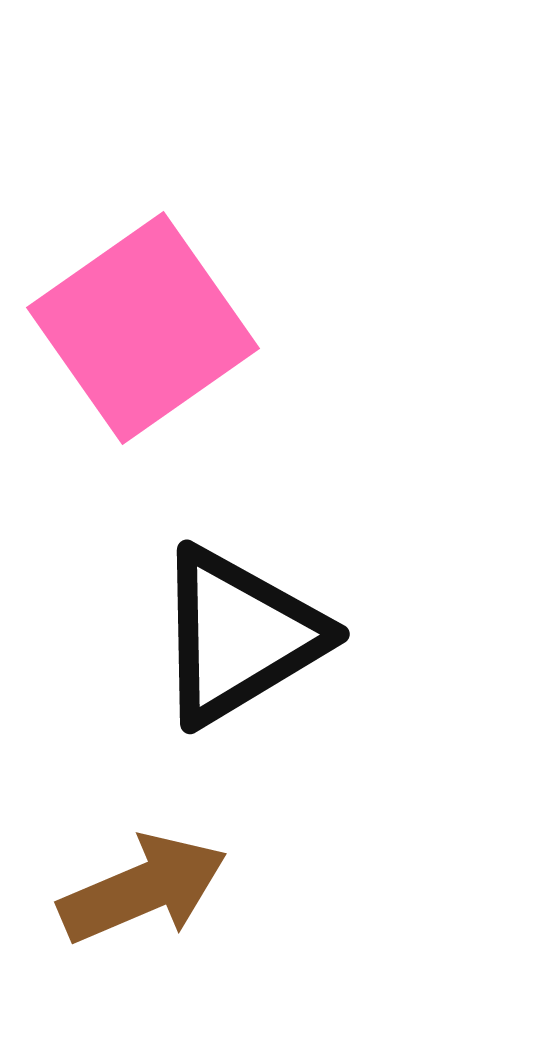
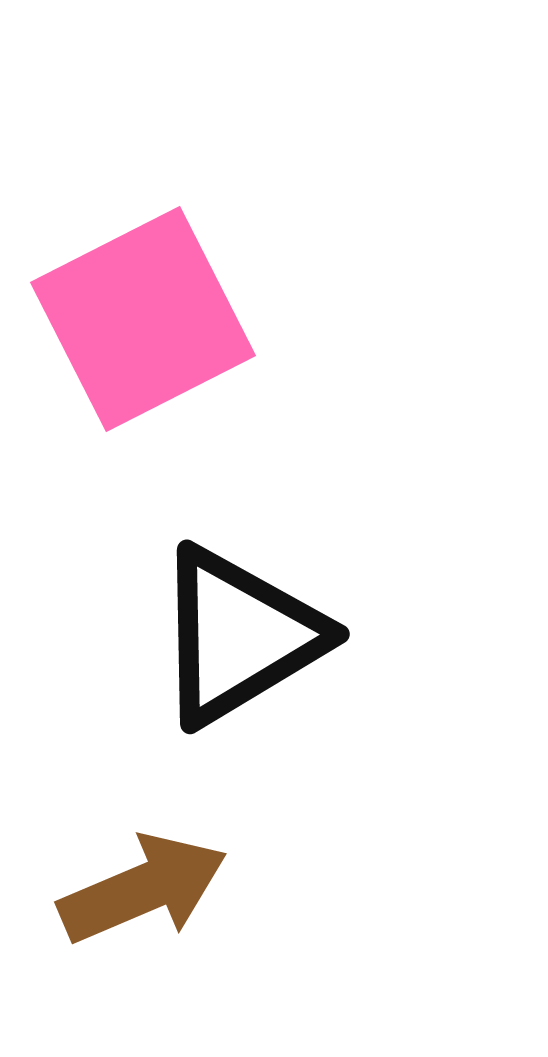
pink square: moved 9 px up; rotated 8 degrees clockwise
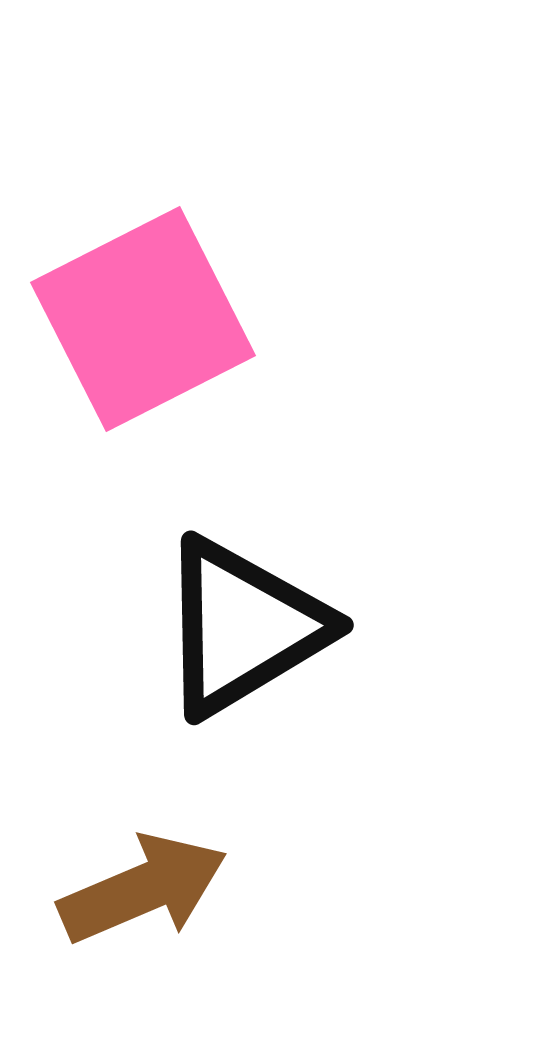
black triangle: moved 4 px right, 9 px up
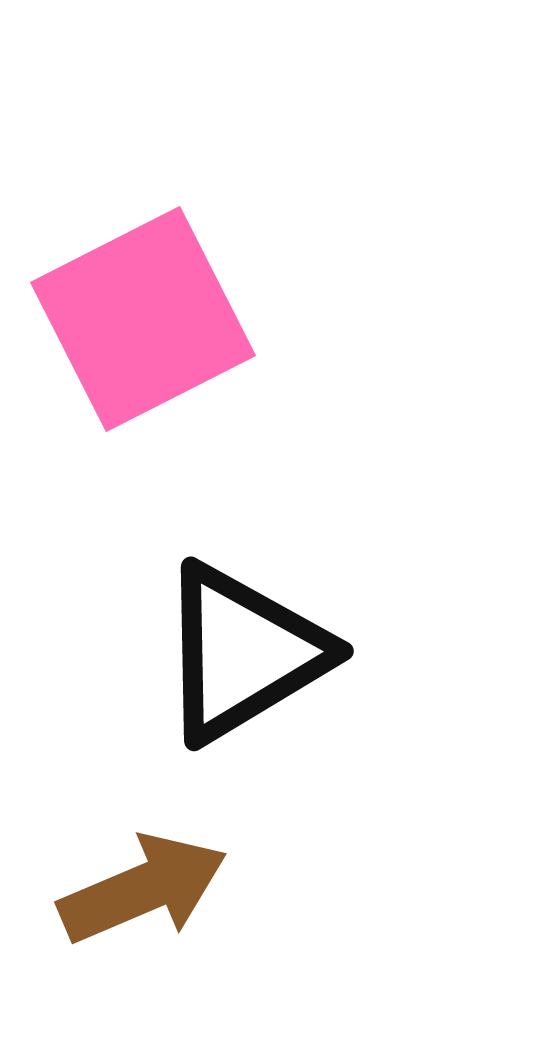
black triangle: moved 26 px down
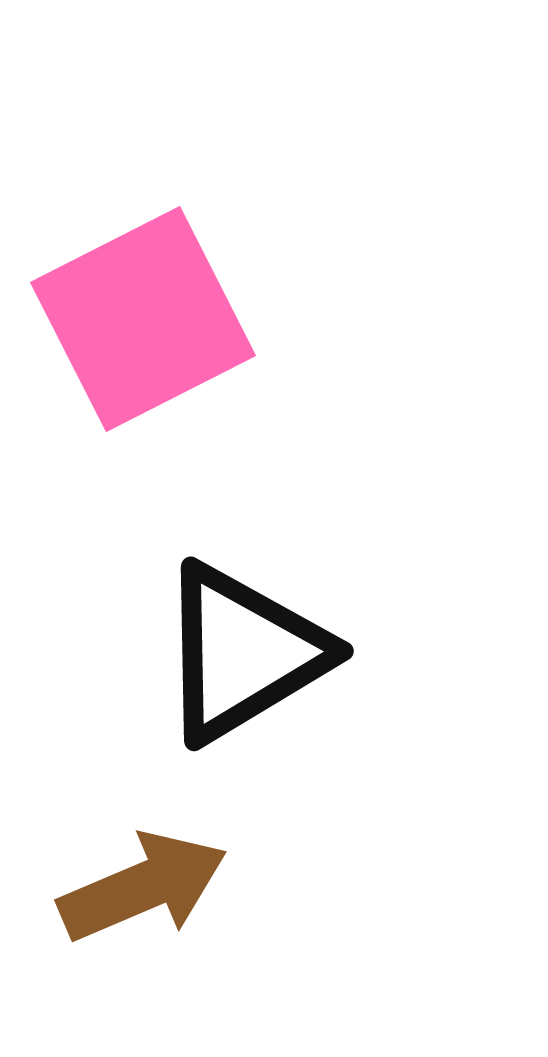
brown arrow: moved 2 px up
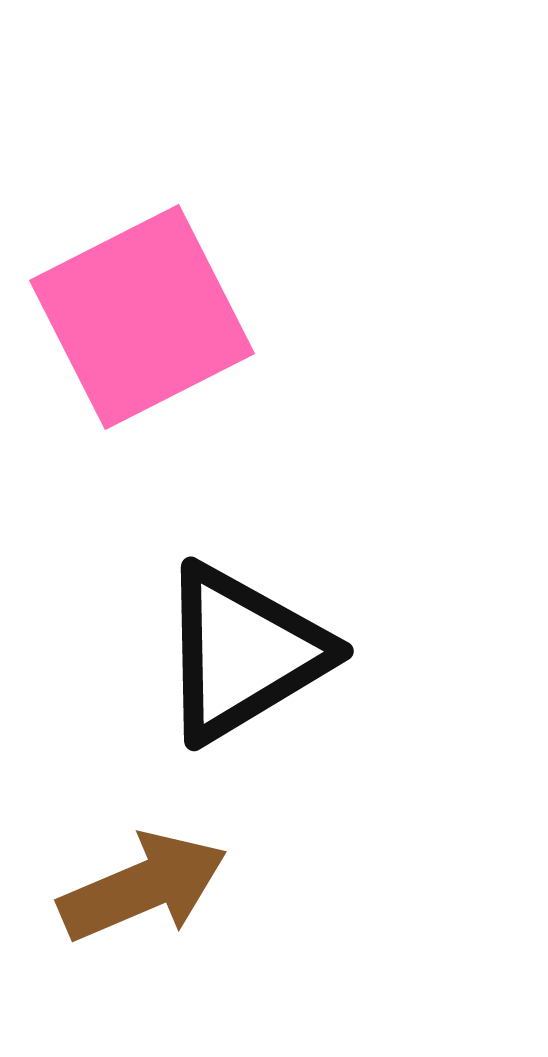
pink square: moved 1 px left, 2 px up
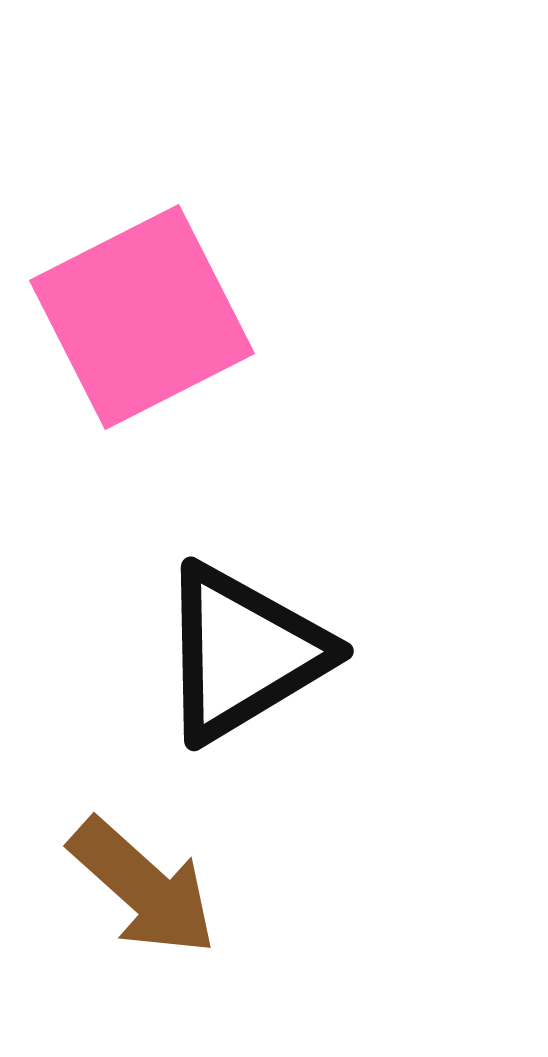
brown arrow: rotated 65 degrees clockwise
